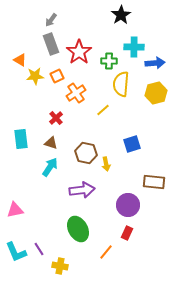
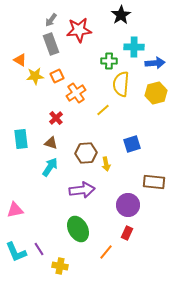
red star: moved 22 px up; rotated 30 degrees clockwise
brown hexagon: rotated 15 degrees counterclockwise
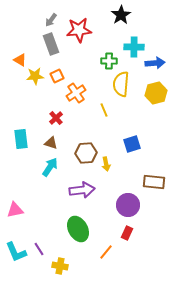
yellow line: moved 1 px right; rotated 72 degrees counterclockwise
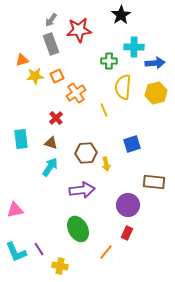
orange triangle: moved 2 px right; rotated 48 degrees counterclockwise
yellow semicircle: moved 2 px right, 3 px down
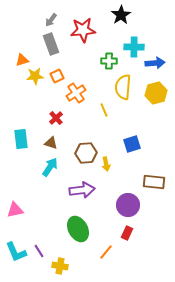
red star: moved 4 px right
purple line: moved 2 px down
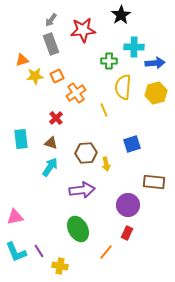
pink triangle: moved 7 px down
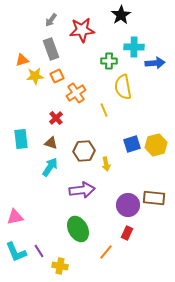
red star: moved 1 px left
gray rectangle: moved 5 px down
yellow semicircle: rotated 15 degrees counterclockwise
yellow hexagon: moved 52 px down
brown hexagon: moved 2 px left, 2 px up
brown rectangle: moved 16 px down
